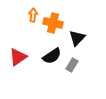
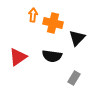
black semicircle: rotated 42 degrees clockwise
gray rectangle: moved 2 px right, 13 px down
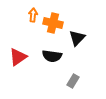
gray rectangle: moved 1 px left, 3 px down
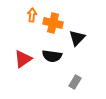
orange arrow: moved 1 px left
red triangle: moved 5 px right, 2 px down
gray rectangle: moved 2 px right, 1 px down
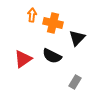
black semicircle: rotated 18 degrees clockwise
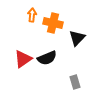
black semicircle: moved 5 px left, 2 px down; rotated 48 degrees counterclockwise
gray rectangle: rotated 48 degrees counterclockwise
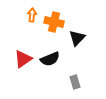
orange cross: moved 1 px right, 1 px up
black semicircle: moved 3 px right, 1 px down
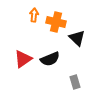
orange arrow: moved 2 px right
orange cross: moved 2 px right
black triangle: rotated 30 degrees counterclockwise
